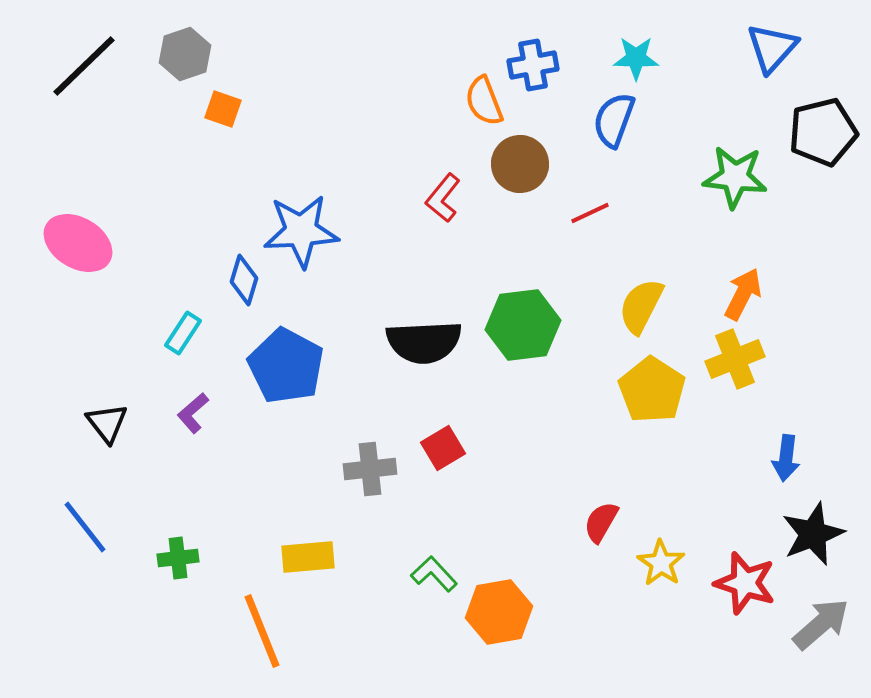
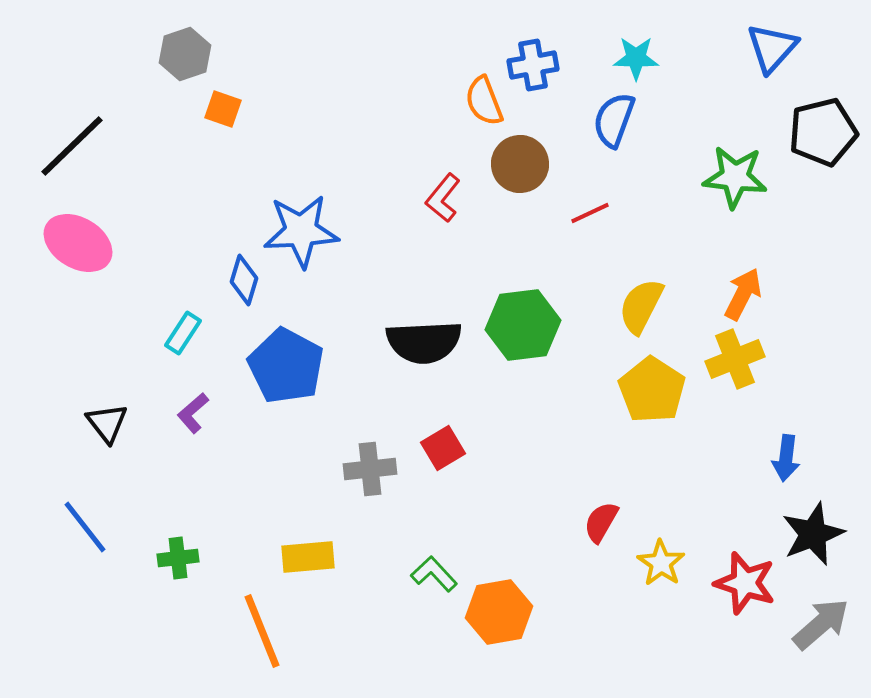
black line: moved 12 px left, 80 px down
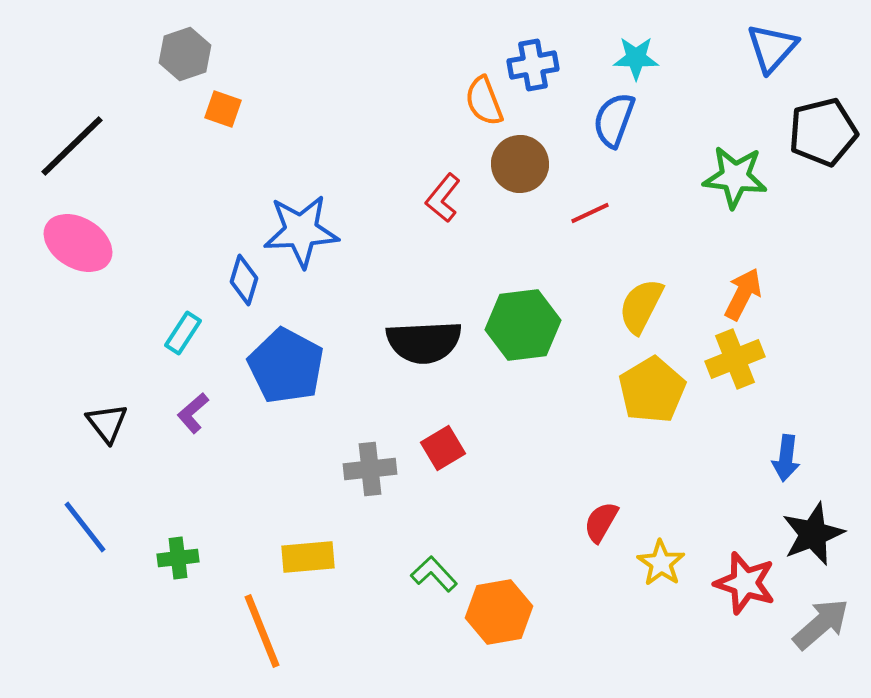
yellow pentagon: rotated 8 degrees clockwise
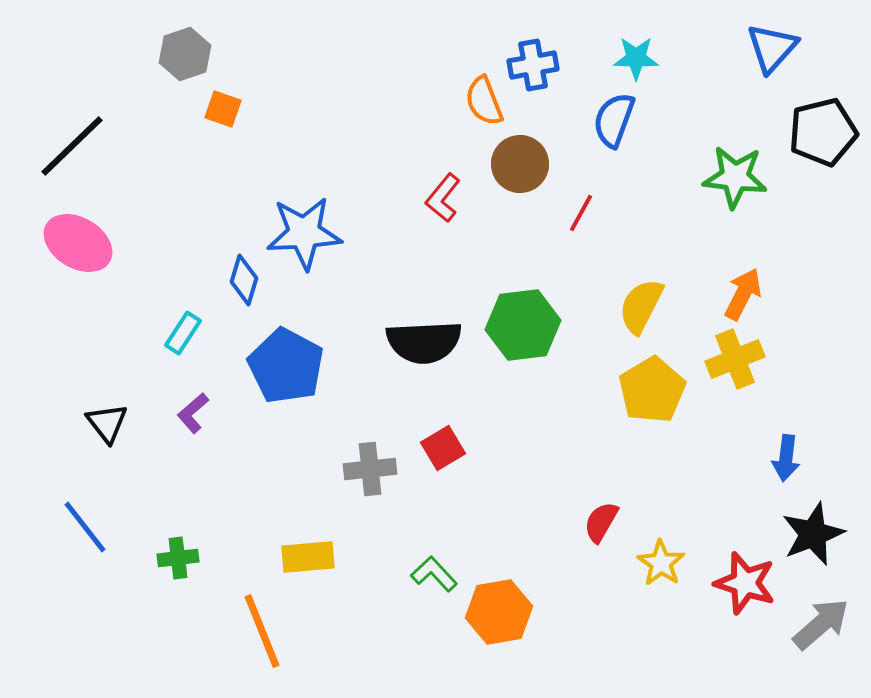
red line: moved 9 px left; rotated 36 degrees counterclockwise
blue star: moved 3 px right, 2 px down
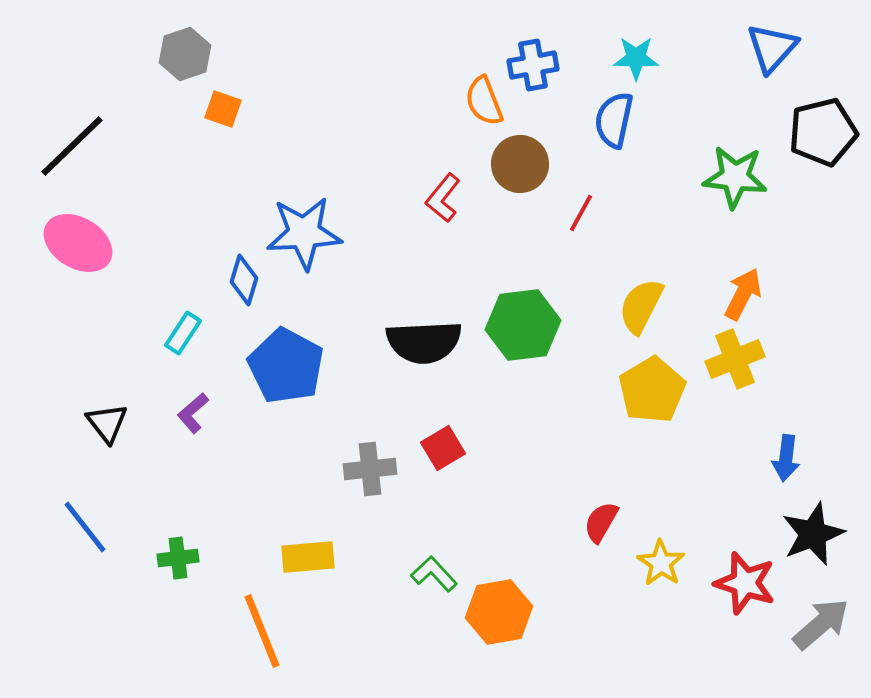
blue semicircle: rotated 8 degrees counterclockwise
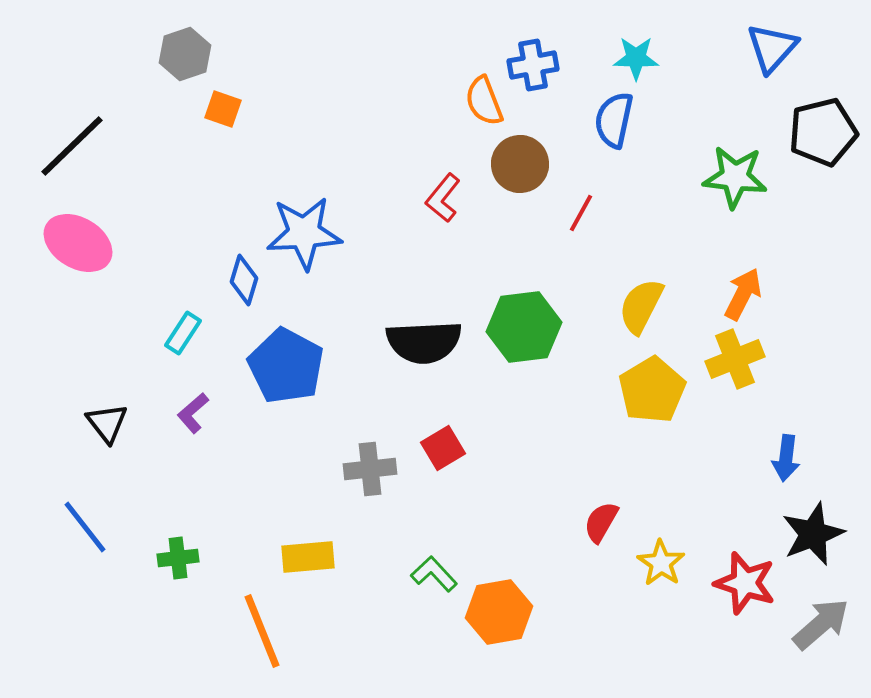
green hexagon: moved 1 px right, 2 px down
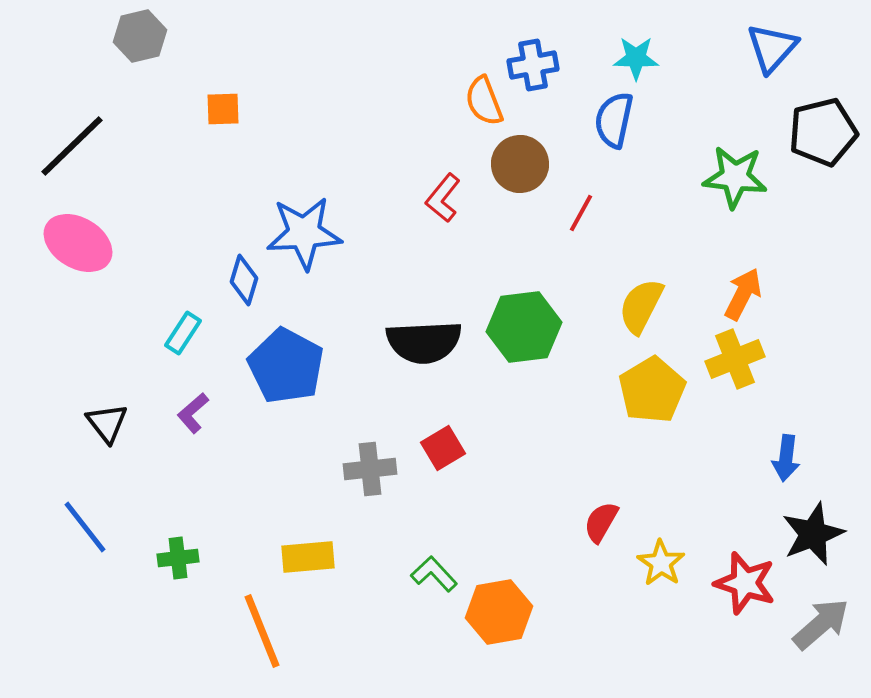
gray hexagon: moved 45 px left, 18 px up; rotated 6 degrees clockwise
orange square: rotated 21 degrees counterclockwise
